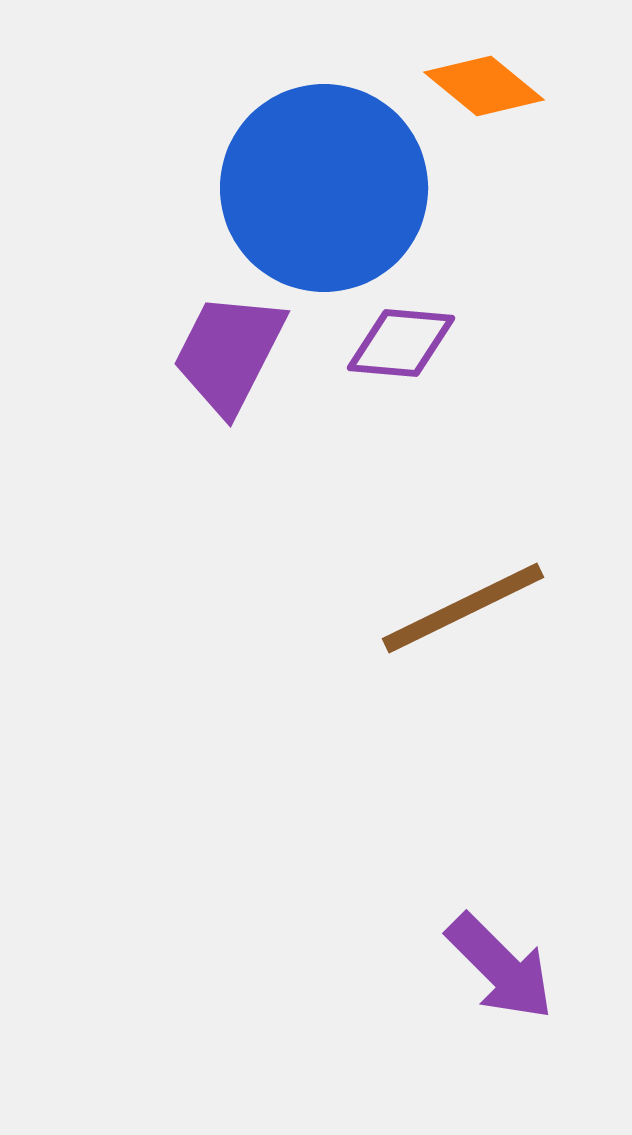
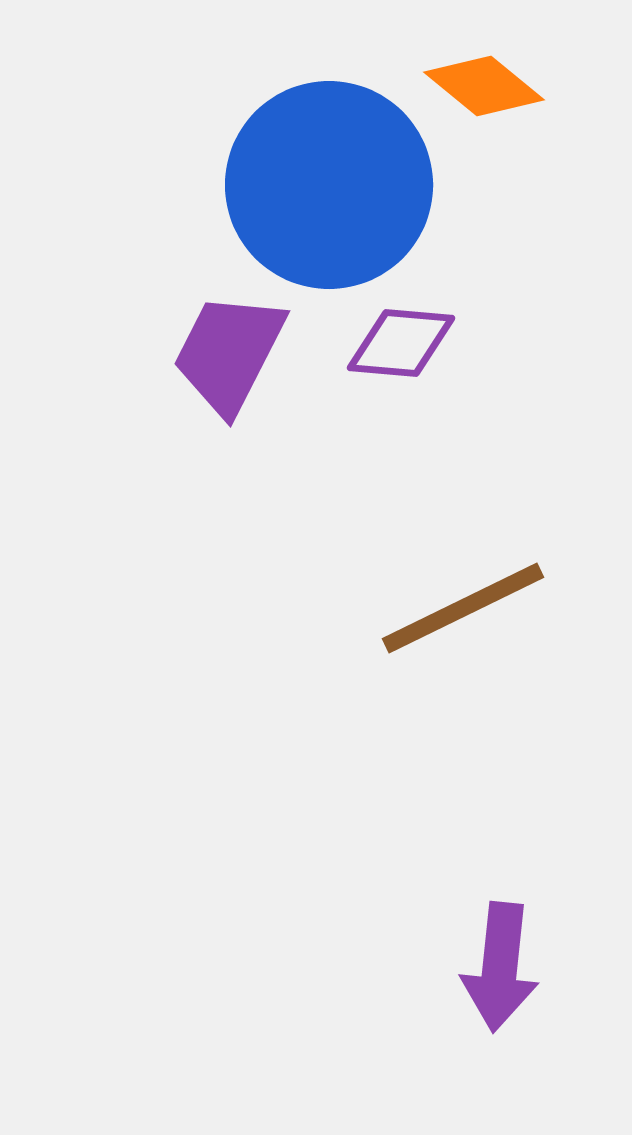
blue circle: moved 5 px right, 3 px up
purple arrow: rotated 51 degrees clockwise
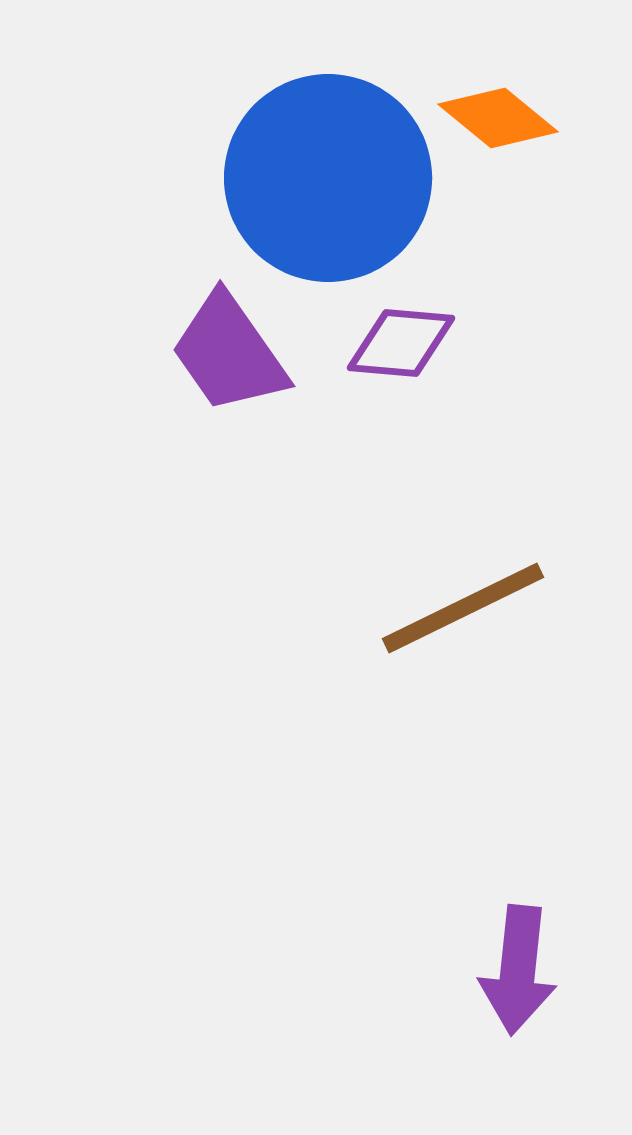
orange diamond: moved 14 px right, 32 px down
blue circle: moved 1 px left, 7 px up
purple trapezoid: rotated 62 degrees counterclockwise
purple arrow: moved 18 px right, 3 px down
